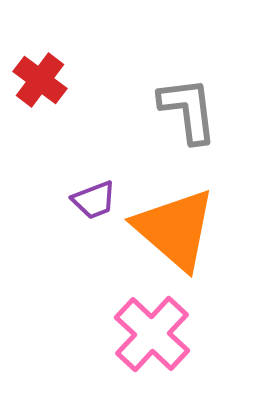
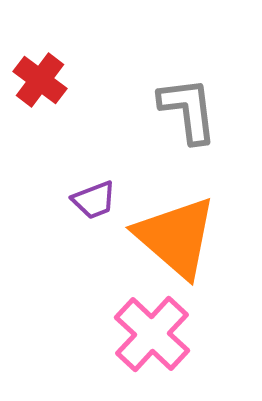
orange triangle: moved 1 px right, 8 px down
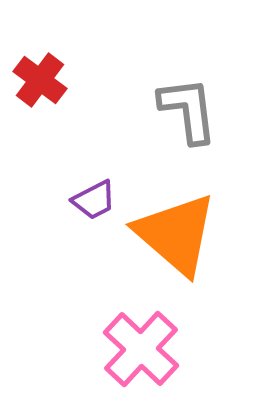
purple trapezoid: rotated 6 degrees counterclockwise
orange triangle: moved 3 px up
pink cross: moved 11 px left, 15 px down
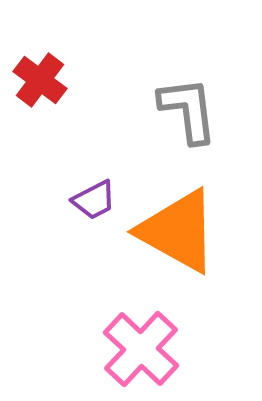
orange triangle: moved 2 px right, 3 px up; rotated 12 degrees counterclockwise
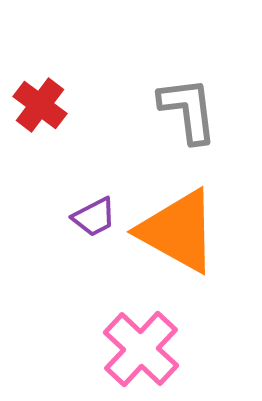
red cross: moved 25 px down
purple trapezoid: moved 17 px down
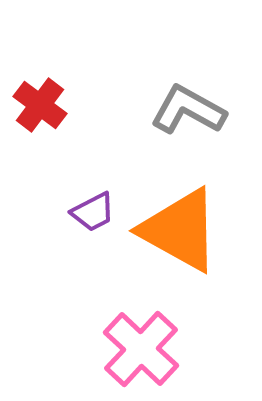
gray L-shape: rotated 54 degrees counterclockwise
purple trapezoid: moved 1 px left, 5 px up
orange triangle: moved 2 px right, 1 px up
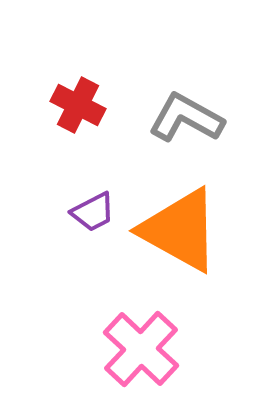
red cross: moved 38 px right; rotated 10 degrees counterclockwise
gray L-shape: moved 2 px left, 8 px down
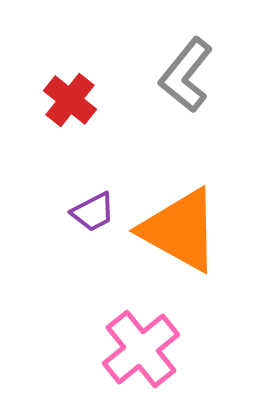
red cross: moved 8 px left, 5 px up; rotated 12 degrees clockwise
gray L-shape: moved 43 px up; rotated 80 degrees counterclockwise
pink cross: rotated 8 degrees clockwise
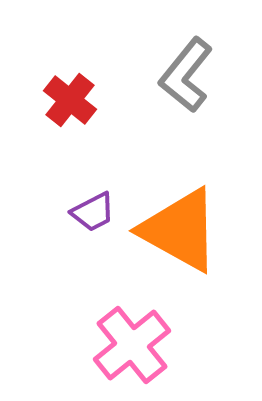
pink cross: moved 9 px left, 4 px up
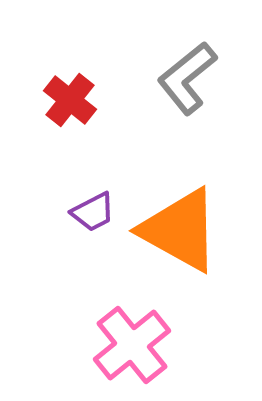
gray L-shape: moved 1 px right, 3 px down; rotated 12 degrees clockwise
